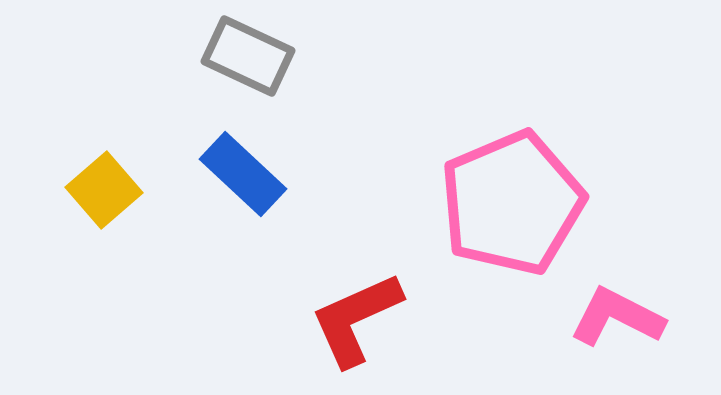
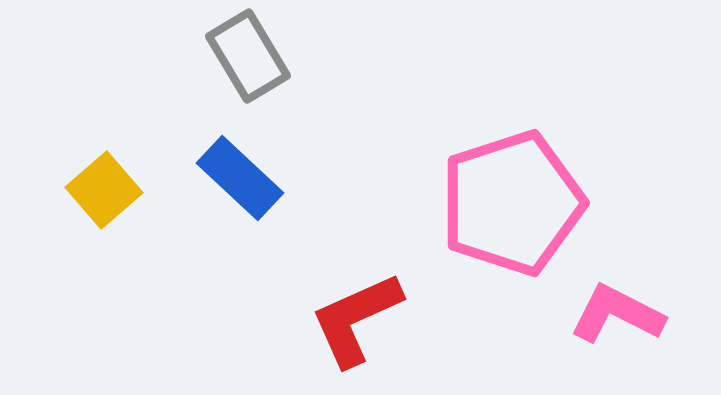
gray rectangle: rotated 34 degrees clockwise
blue rectangle: moved 3 px left, 4 px down
pink pentagon: rotated 5 degrees clockwise
pink L-shape: moved 3 px up
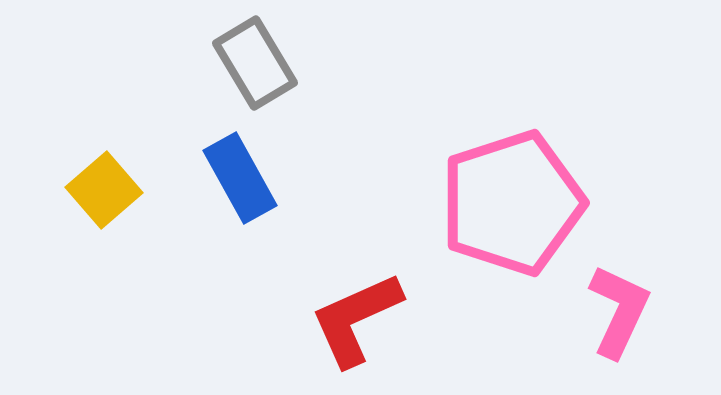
gray rectangle: moved 7 px right, 7 px down
blue rectangle: rotated 18 degrees clockwise
pink L-shape: moved 2 px right, 3 px up; rotated 88 degrees clockwise
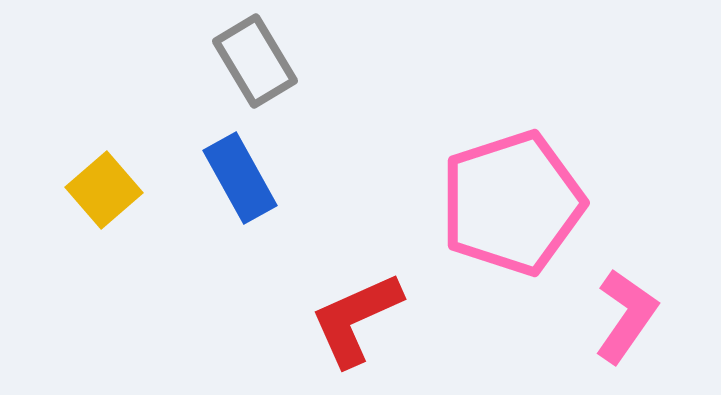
gray rectangle: moved 2 px up
pink L-shape: moved 7 px right, 5 px down; rotated 10 degrees clockwise
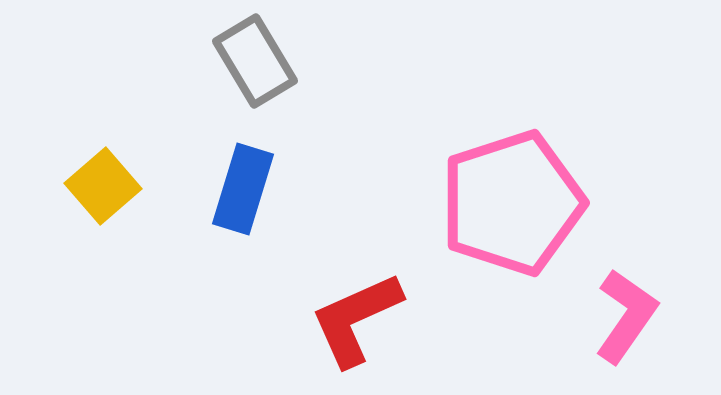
blue rectangle: moved 3 px right, 11 px down; rotated 46 degrees clockwise
yellow square: moved 1 px left, 4 px up
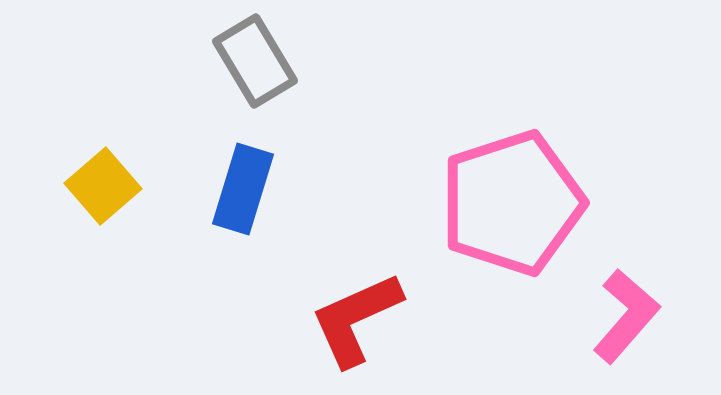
pink L-shape: rotated 6 degrees clockwise
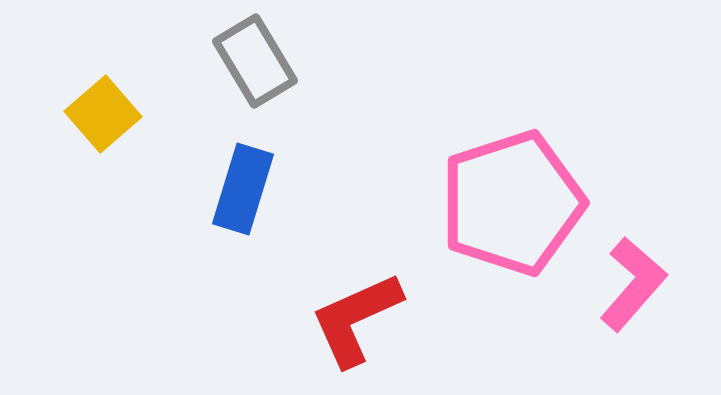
yellow square: moved 72 px up
pink L-shape: moved 7 px right, 32 px up
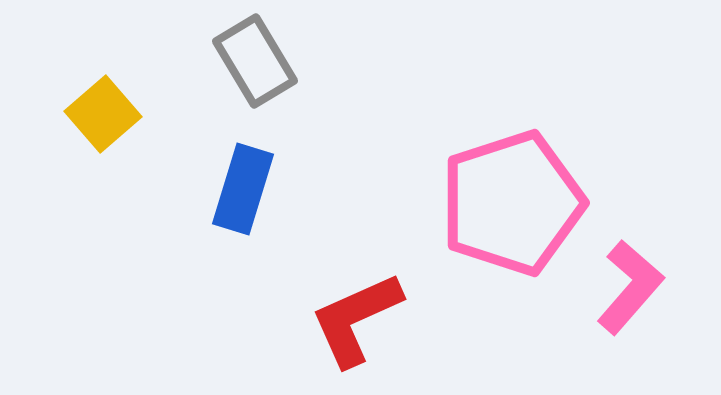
pink L-shape: moved 3 px left, 3 px down
